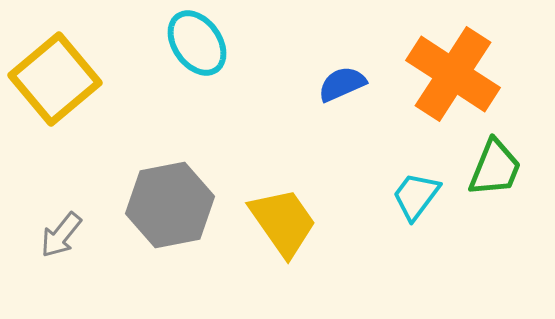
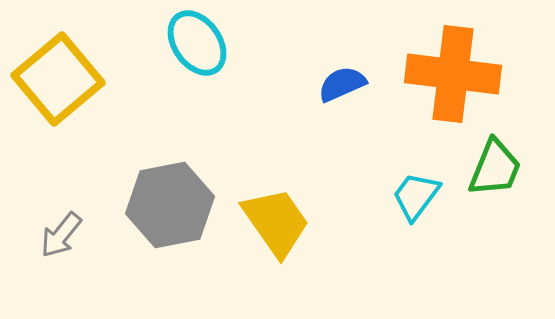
orange cross: rotated 26 degrees counterclockwise
yellow square: moved 3 px right
yellow trapezoid: moved 7 px left
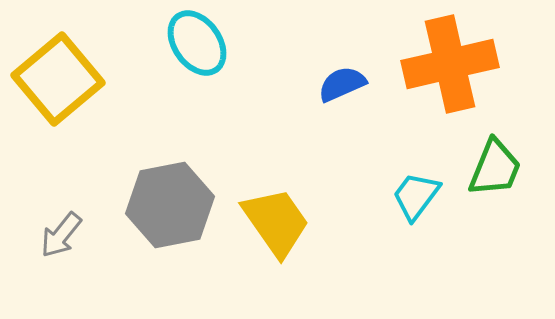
orange cross: moved 3 px left, 10 px up; rotated 20 degrees counterclockwise
